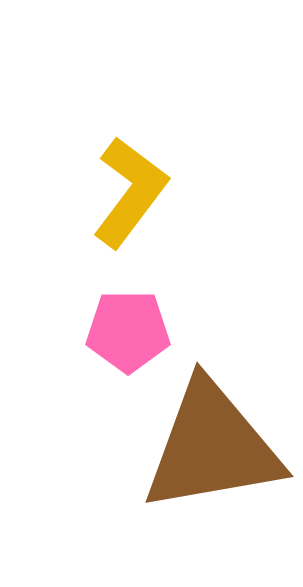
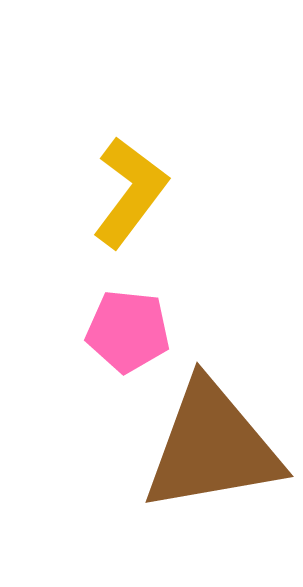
pink pentagon: rotated 6 degrees clockwise
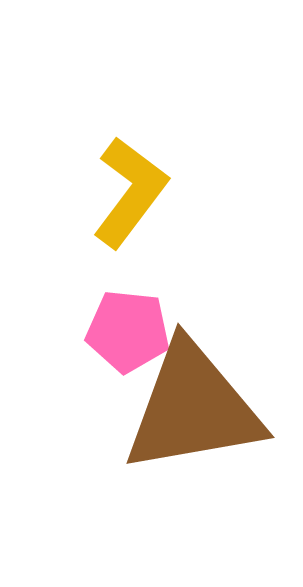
brown triangle: moved 19 px left, 39 px up
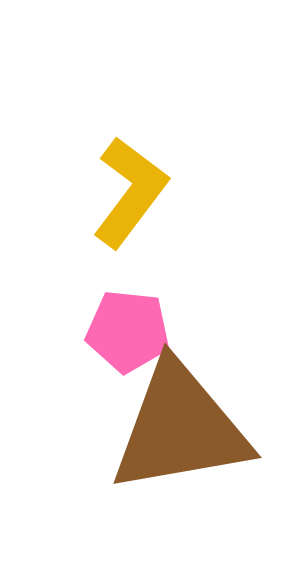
brown triangle: moved 13 px left, 20 px down
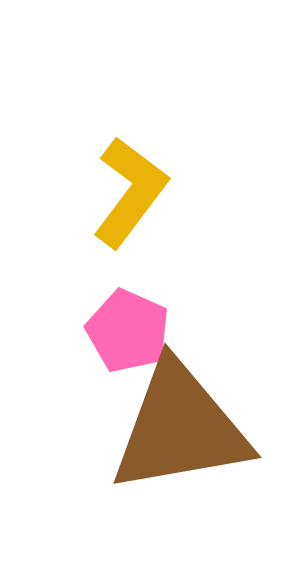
pink pentagon: rotated 18 degrees clockwise
